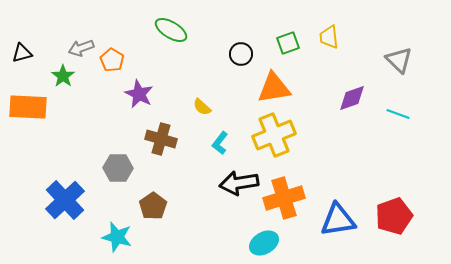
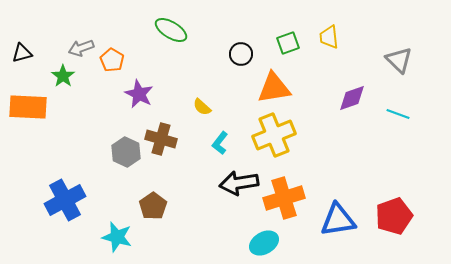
gray hexagon: moved 8 px right, 16 px up; rotated 24 degrees clockwise
blue cross: rotated 15 degrees clockwise
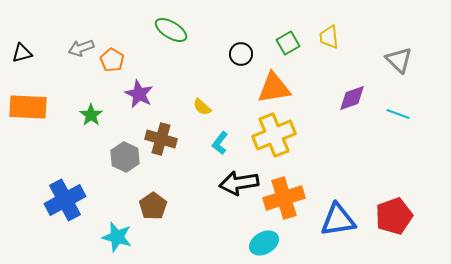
green square: rotated 10 degrees counterclockwise
green star: moved 28 px right, 39 px down
gray hexagon: moved 1 px left, 5 px down
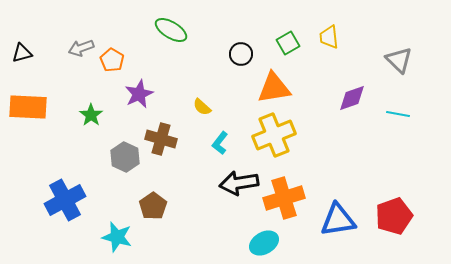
purple star: rotated 20 degrees clockwise
cyan line: rotated 10 degrees counterclockwise
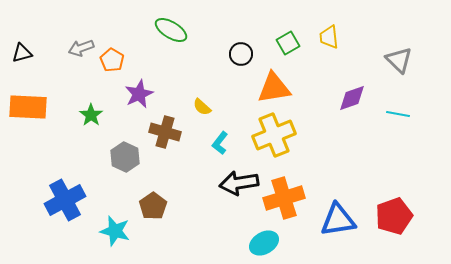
brown cross: moved 4 px right, 7 px up
cyan star: moved 2 px left, 6 px up
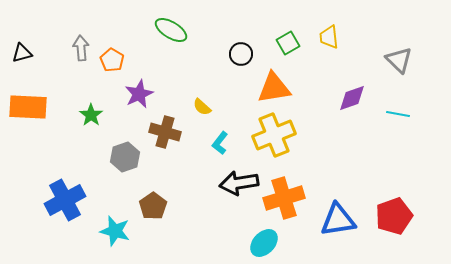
gray arrow: rotated 105 degrees clockwise
gray hexagon: rotated 16 degrees clockwise
cyan ellipse: rotated 16 degrees counterclockwise
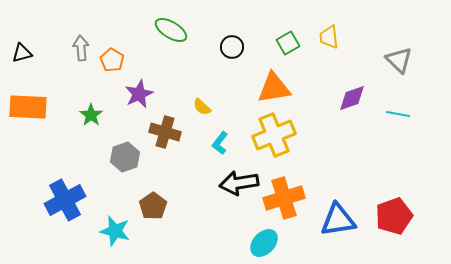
black circle: moved 9 px left, 7 px up
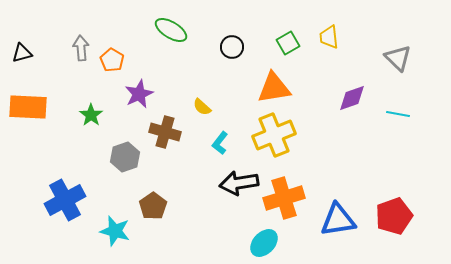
gray triangle: moved 1 px left, 2 px up
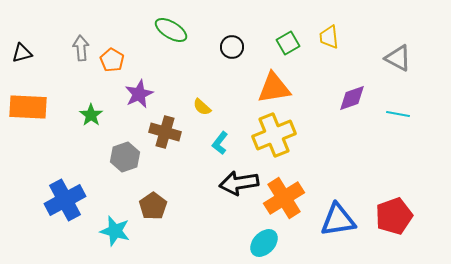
gray triangle: rotated 16 degrees counterclockwise
orange cross: rotated 15 degrees counterclockwise
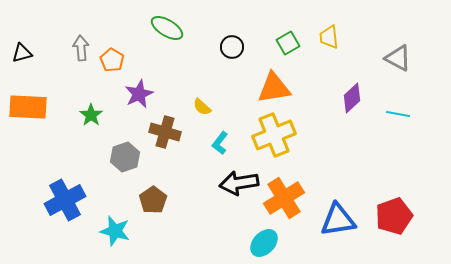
green ellipse: moved 4 px left, 2 px up
purple diamond: rotated 24 degrees counterclockwise
brown pentagon: moved 6 px up
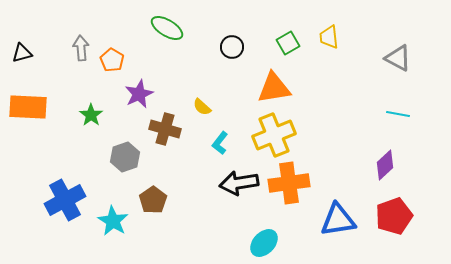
purple diamond: moved 33 px right, 67 px down
brown cross: moved 3 px up
orange cross: moved 5 px right, 15 px up; rotated 24 degrees clockwise
cyan star: moved 2 px left, 10 px up; rotated 16 degrees clockwise
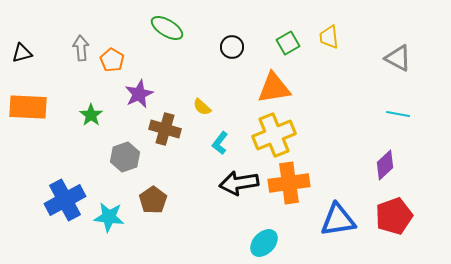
cyan star: moved 4 px left, 4 px up; rotated 24 degrees counterclockwise
